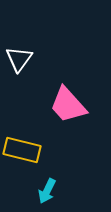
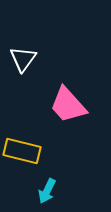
white triangle: moved 4 px right
yellow rectangle: moved 1 px down
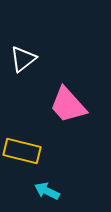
white triangle: rotated 16 degrees clockwise
cyan arrow: rotated 90 degrees clockwise
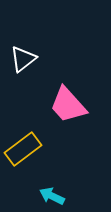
yellow rectangle: moved 1 px right, 2 px up; rotated 51 degrees counterclockwise
cyan arrow: moved 5 px right, 5 px down
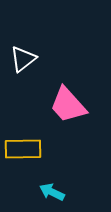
yellow rectangle: rotated 36 degrees clockwise
cyan arrow: moved 4 px up
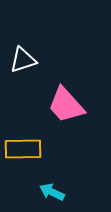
white triangle: moved 1 px down; rotated 20 degrees clockwise
pink trapezoid: moved 2 px left
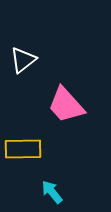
white triangle: rotated 20 degrees counterclockwise
cyan arrow: rotated 25 degrees clockwise
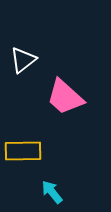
pink trapezoid: moved 1 px left, 8 px up; rotated 6 degrees counterclockwise
yellow rectangle: moved 2 px down
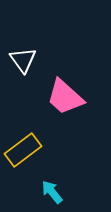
white triangle: rotated 28 degrees counterclockwise
yellow rectangle: moved 1 px up; rotated 36 degrees counterclockwise
